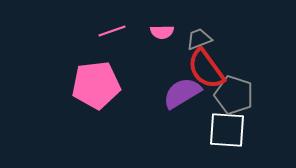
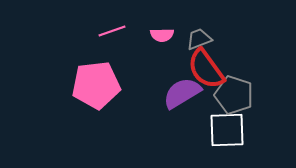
pink semicircle: moved 3 px down
white square: rotated 6 degrees counterclockwise
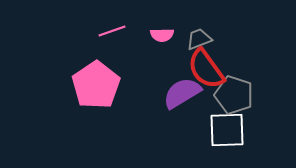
pink pentagon: rotated 27 degrees counterclockwise
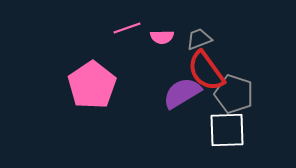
pink line: moved 15 px right, 3 px up
pink semicircle: moved 2 px down
red semicircle: moved 2 px down
pink pentagon: moved 4 px left
gray pentagon: moved 1 px up
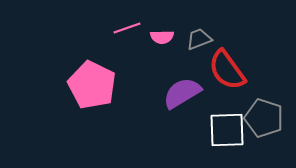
red semicircle: moved 21 px right, 1 px up
pink pentagon: rotated 12 degrees counterclockwise
gray pentagon: moved 30 px right, 24 px down
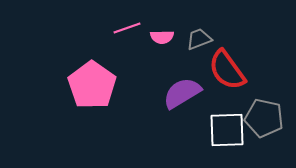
pink pentagon: rotated 9 degrees clockwise
gray pentagon: rotated 6 degrees counterclockwise
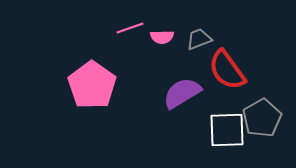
pink line: moved 3 px right
gray pentagon: moved 2 px left; rotated 30 degrees clockwise
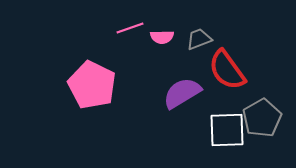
pink pentagon: rotated 9 degrees counterclockwise
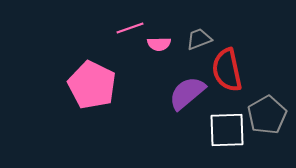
pink semicircle: moved 3 px left, 7 px down
red semicircle: rotated 24 degrees clockwise
purple semicircle: moved 5 px right; rotated 9 degrees counterclockwise
gray pentagon: moved 5 px right, 3 px up
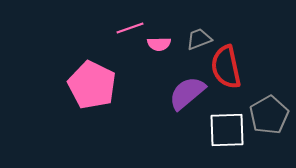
red semicircle: moved 1 px left, 3 px up
gray pentagon: moved 2 px right
